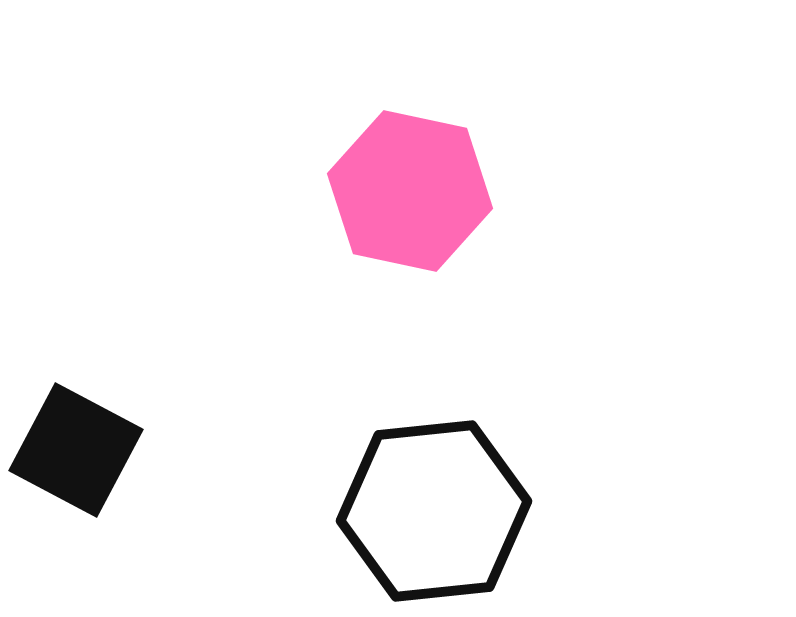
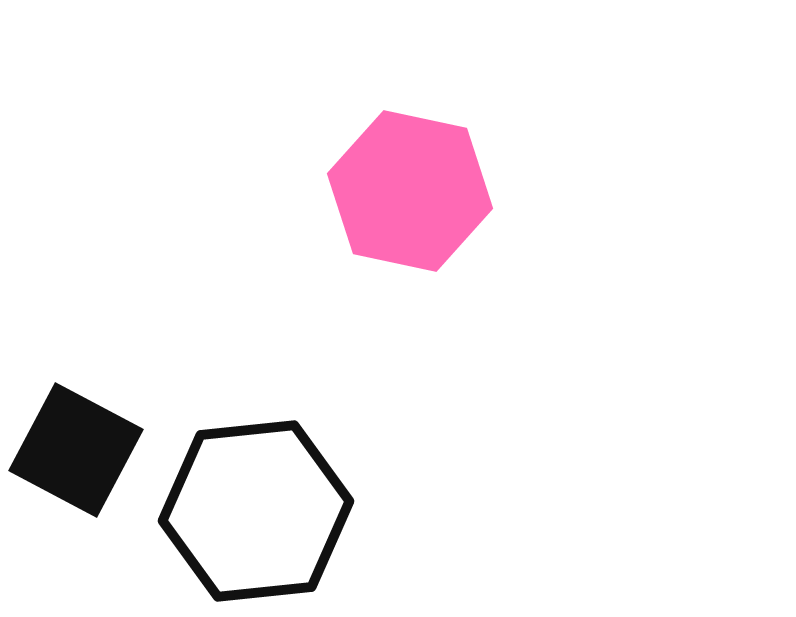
black hexagon: moved 178 px left
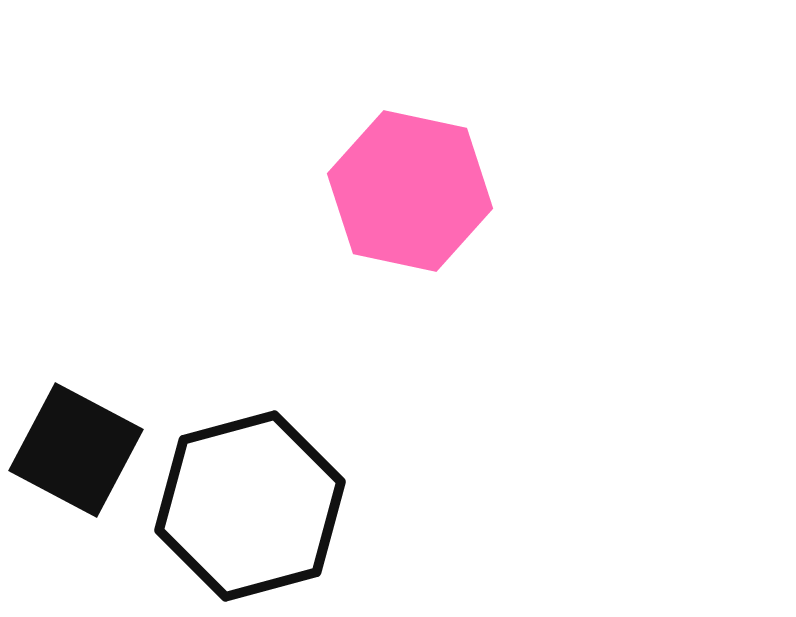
black hexagon: moved 6 px left, 5 px up; rotated 9 degrees counterclockwise
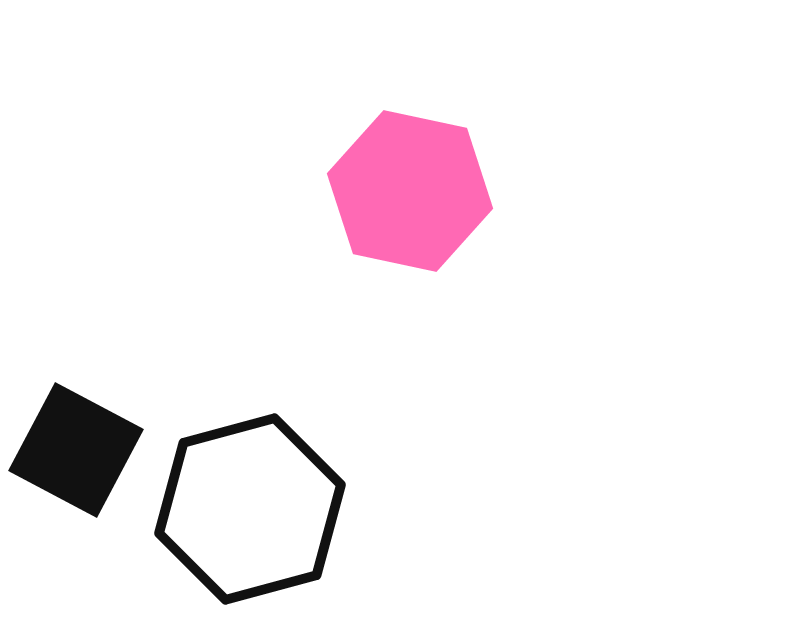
black hexagon: moved 3 px down
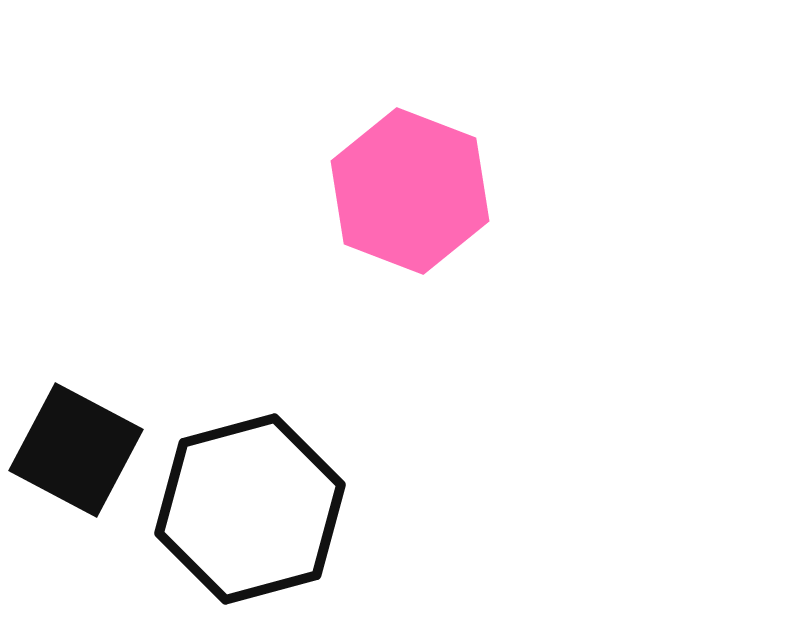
pink hexagon: rotated 9 degrees clockwise
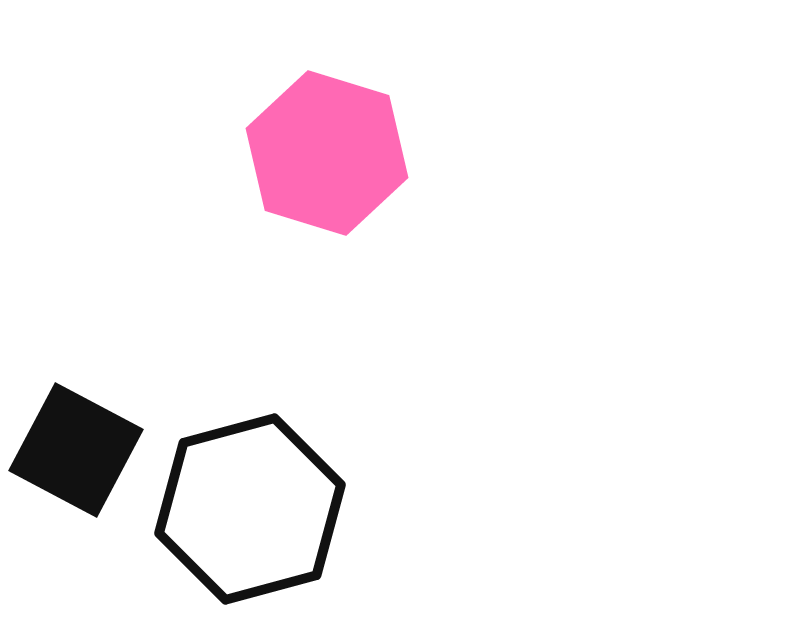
pink hexagon: moved 83 px left, 38 px up; rotated 4 degrees counterclockwise
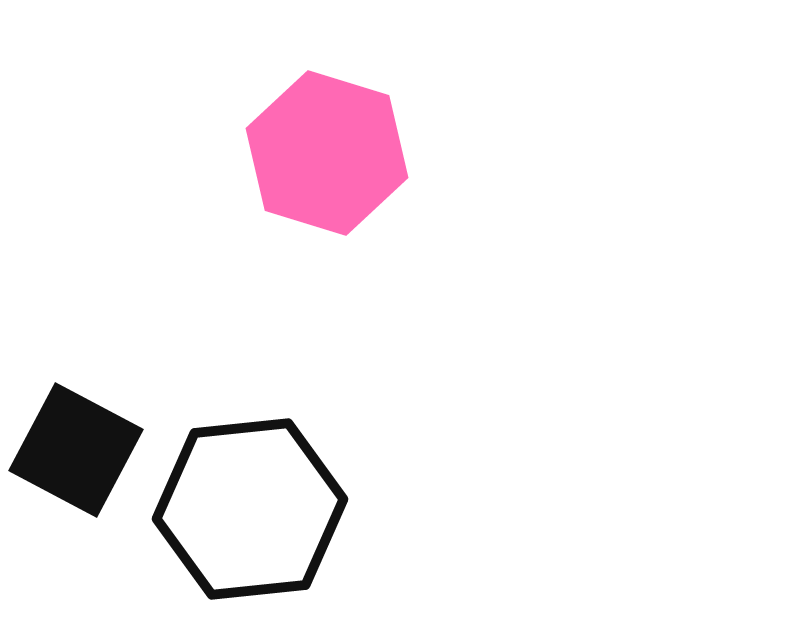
black hexagon: rotated 9 degrees clockwise
